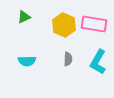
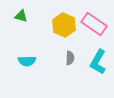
green triangle: moved 3 px left, 1 px up; rotated 40 degrees clockwise
pink rectangle: rotated 25 degrees clockwise
gray semicircle: moved 2 px right, 1 px up
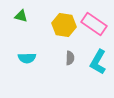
yellow hexagon: rotated 15 degrees counterclockwise
cyan semicircle: moved 3 px up
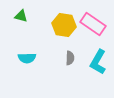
pink rectangle: moved 1 px left
